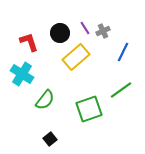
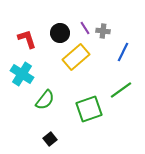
gray cross: rotated 32 degrees clockwise
red L-shape: moved 2 px left, 3 px up
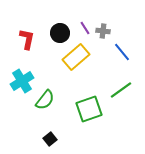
red L-shape: rotated 30 degrees clockwise
blue line: moved 1 px left; rotated 66 degrees counterclockwise
cyan cross: moved 7 px down; rotated 25 degrees clockwise
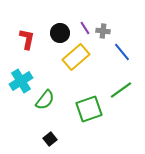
cyan cross: moved 1 px left
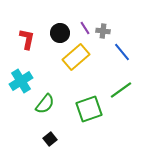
green semicircle: moved 4 px down
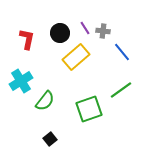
green semicircle: moved 3 px up
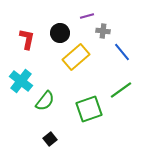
purple line: moved 2 px right, 12 px up; rotated 72 degrees counterclockwise
cyan cross: rotated 20 degrees counterclockwise
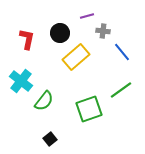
green semicircle: moved 1 px left
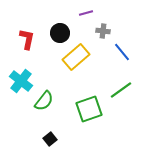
purple line: moved 1 px left, 3 px up
